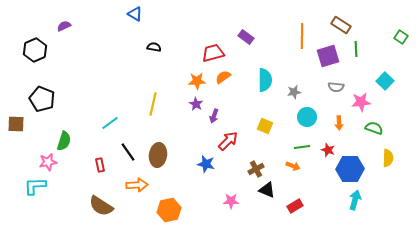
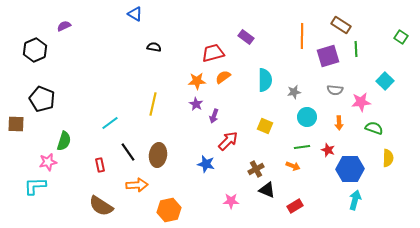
gray semicircle at (336, 87): moved 1 px left, 3 px down
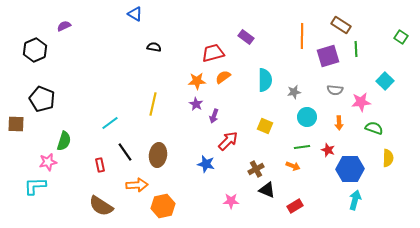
black line at (128, 152): moved 3 px left
orange hexagon at (169, 210): moved 6 px left, 4 px up
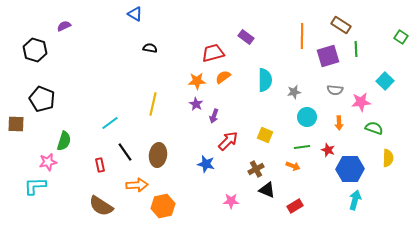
black semicircle at (154, 47): moved 4 px left, 1 px down
black hexagon at (35, 50): rotated 20 degrees counterclockwise
yellow square at (265, 126): moved 9 px down
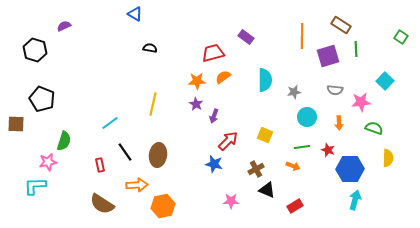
blue star at (206, 164): moved 8 px right
brown semicircle at (101, 206): moved 1 px right, 2 px up
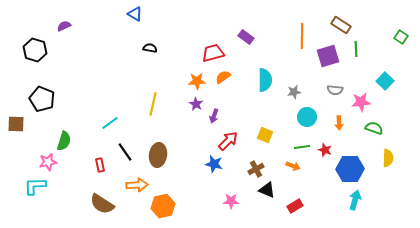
red star at (328, 150): moved 3 px left
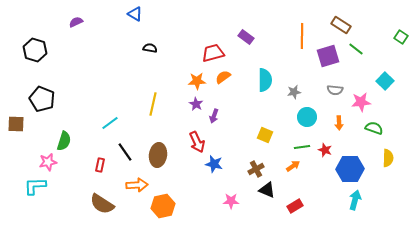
purple semicircle at (64, 26): moved 12 px right, 4 px up
green line at (356, 49): rotated 49 degrees counterclockwise
red arrow at (228, 141): moved 31 px left, 1 px down; rotated 110 degrees clockwise
red rectangle at (100, 165): rotated 24 degrees clockwise
orange arrow at (293, 166): rotated 56 degrees counterclockwise
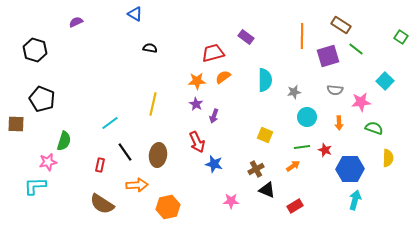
orange hexagon at (163, 206): moved 5 px right, 1 px down
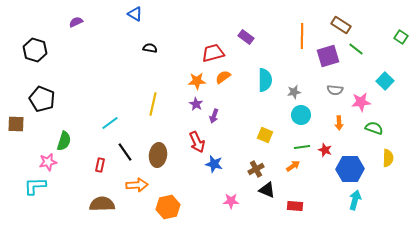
cyan circle at (307, 117): moved 6 px left, 2 px up
brown semicircle at (102, 204): rotated 145 degrees clockwise
red rectangle at (295, 206): rotated 35 degrees clockwise
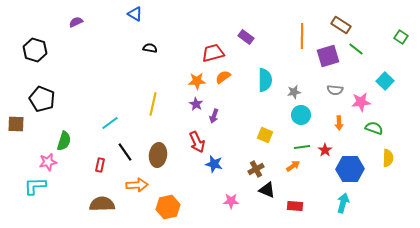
red star at (325, 150): rotated 16 degrees clockwise
cyan arrow at (355, 200): moved 12 px left, 3 px down
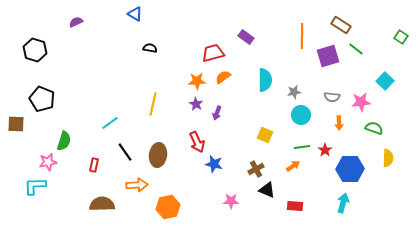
gray semicircle at (335, 90): moved 3 px left, 7 px down
purple arrow at (214, 116): moved 3 px right, 3 px up
red rectangle at (100, 165): moved 6 px left
